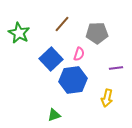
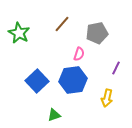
gray pentagon: rotated 10 degrees counterclockwise
blue square: moved 14 px left, 22 px down
purple line: rotated 56 degrees counterclockwise
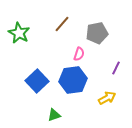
yellow arrow: rotated 132 degrees counterclockwise
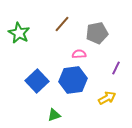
pink semicircle: rotated 112 degrees counterclockwise
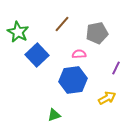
green star: moved 1 px left, 1 px up
blue square: moved 26 px up
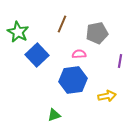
brown line: rotated 18 degrees counterclockwise
purple line: moved 4 px right, 7 px up; rotated 16 degrees counterclockwise
yellow arrow: moved 2 px up; rotated 18 degrees clockwise
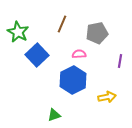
blue hexagon: rotated 20 degrees counterclockwise
yellow arrow: moved 1 px down
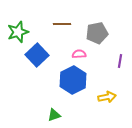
brown line: rotated 66 degrees clockwise
green star: rotated 25 degrees clockwise
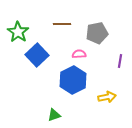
green star: rotated 20 degrees counterclockwise
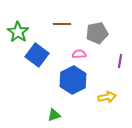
blue square: rotated 10 degrees counterclockwise
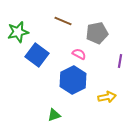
brown line: moved 1 px right, 3 px up; rotated 24 degrees clockwise
green star: rotated 25 degrees clockwise
pink semicircle: rotated 32 degrees clockwise
